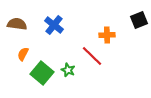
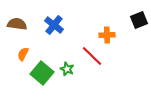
green star: moved 1 px left, 1 px up
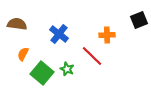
blue cross: moved 5 px right, 9 px down
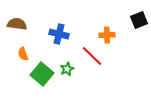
blue cross: rotated 24 degrees counterclockwise
orange semicircle: rotated 48 degrees counterclockwise
green star: rotated 24 degrees clockwise
green square: moved 1 px down
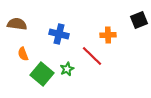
orange cross: moved 1 px right
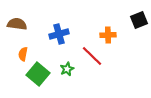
blue cross: rotated 30 degrees counterclockwise
orange semicircle: rotated 32 degrees clockwise
green square: moved 4 px left
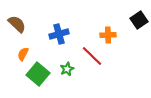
black square: rotated 12 degrees counterclockwise
brown semicircle: rotated 36 degrees clockwise
orange semicircle: rotated 16 degrees clockwise
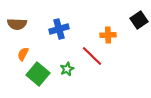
brown semicircle: rotated 138 degrees clockwise
blue cross: moved 5 px up
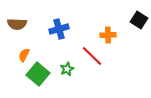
black square: rotated 24 degrees counterclockwise
orange semicircle: moved 1 px right, 1 px down
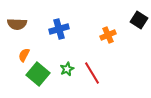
orange cross: rotated 21 degrees counterclockwise
red line: moved 17 px down; rotated 15 degrees clockwise
